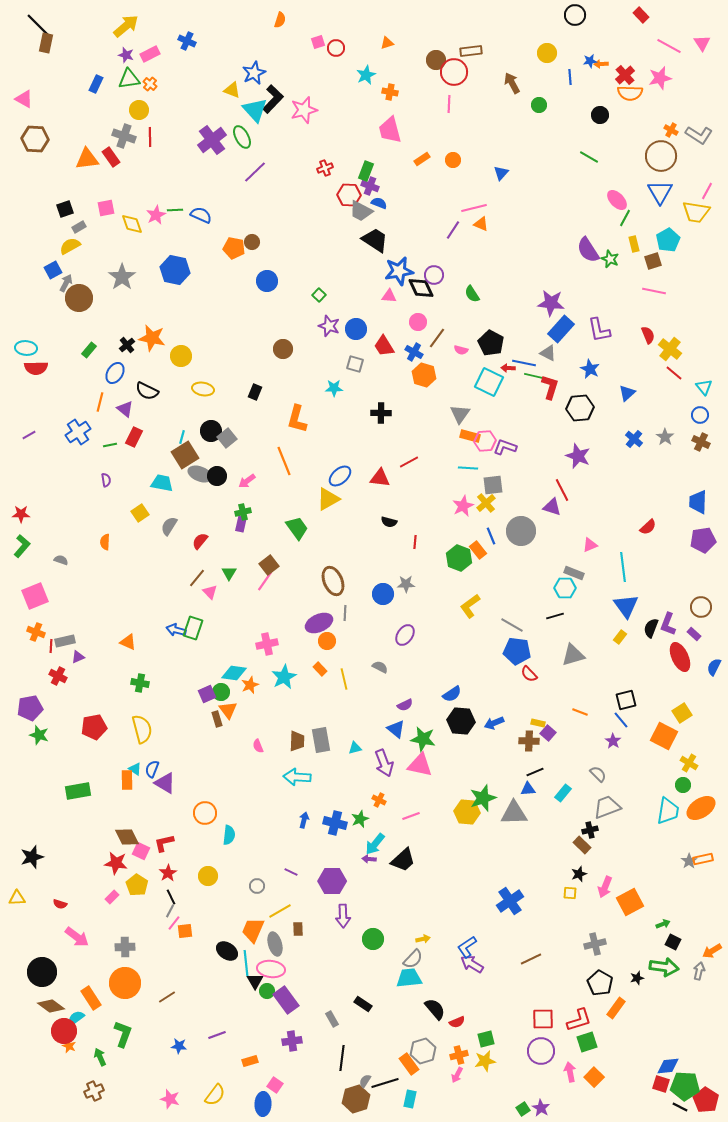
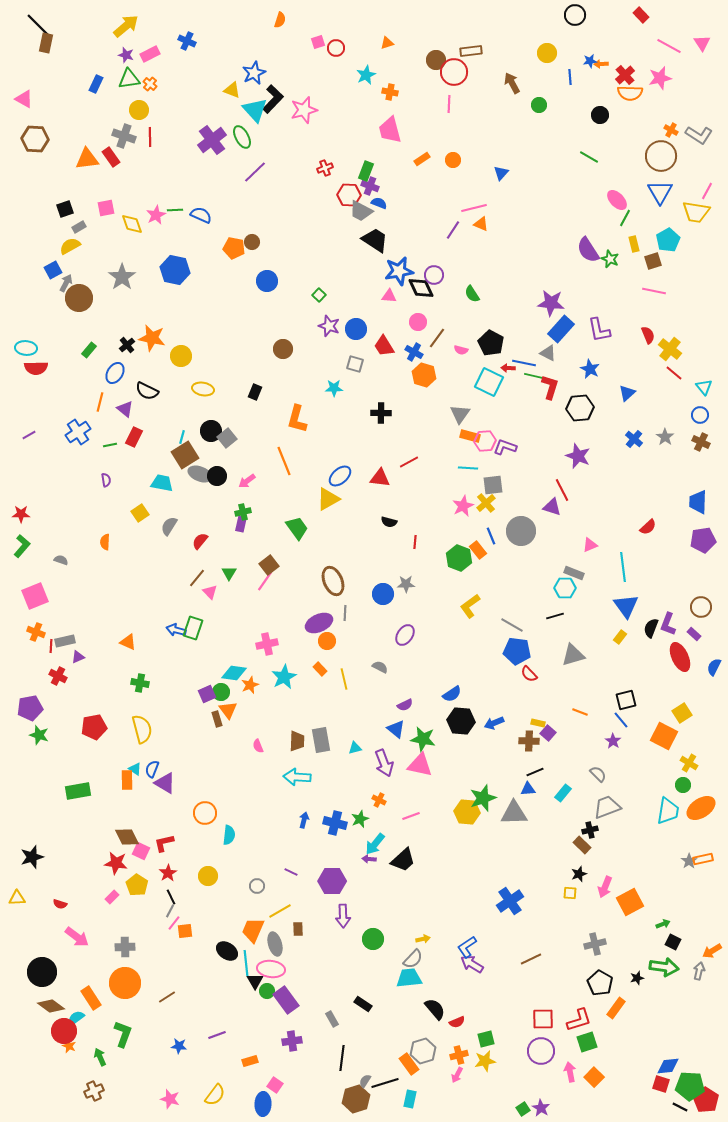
green pentagon at (685, 1086): moved 5 px right
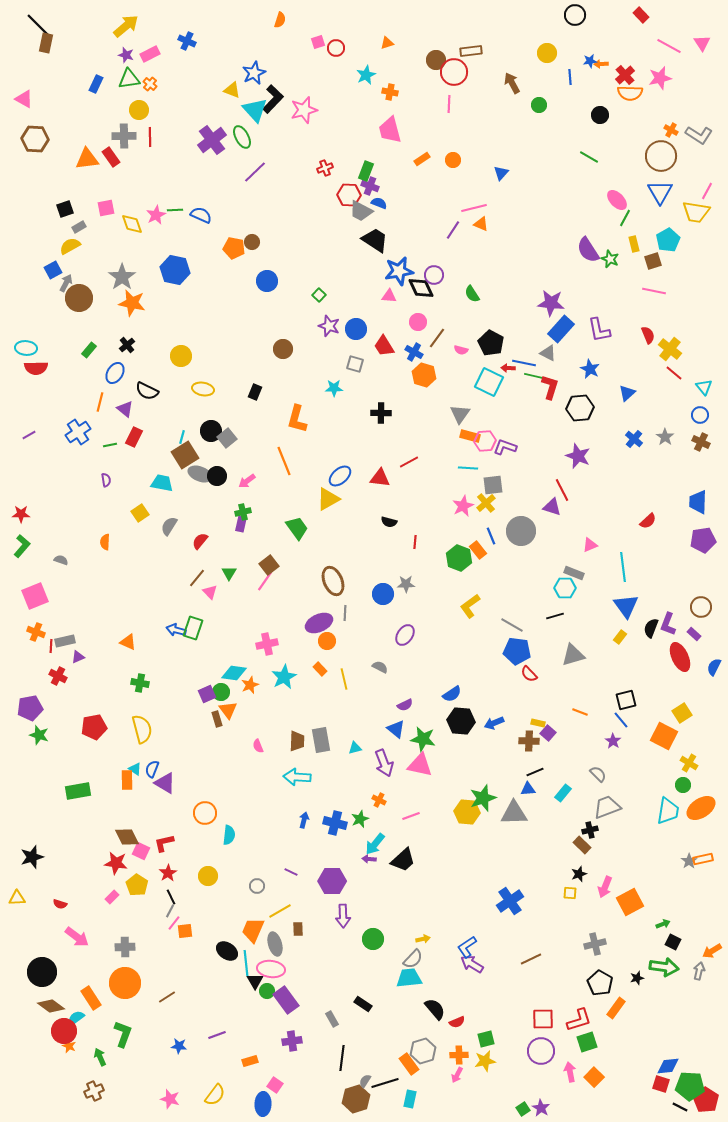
gray cross at (124, 136): rotated 20 degrees counterclockwise
orange star at (152, 338): moved 20 px left, 35 px up
red semicircle at (648, 527): moved 6 px up
orange cross at (459, 1055): rotated 12 degrees clockwise
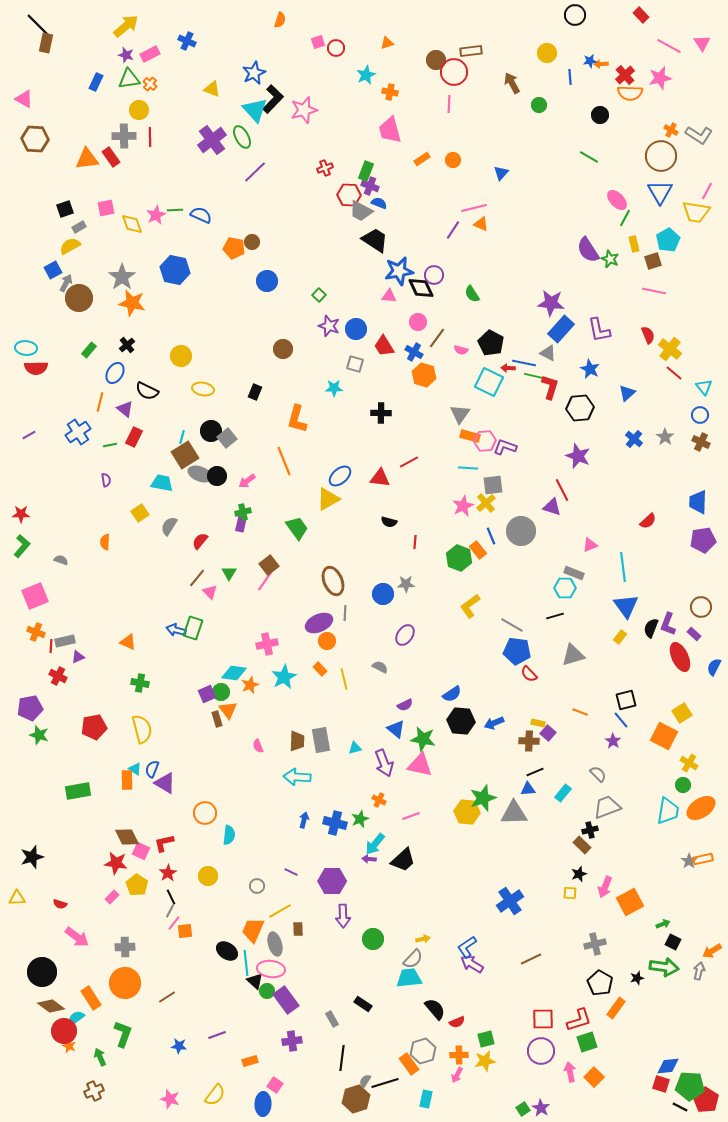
blue rectangle at (96, 84): moved 2 px up
yellow triangle at (232, 90): moved 20 px left, 1 px up
black triangle at (255, 981): rotated 18 degrees counterclockwise
cyan rectangle at (410, 1099): moved 16 px right
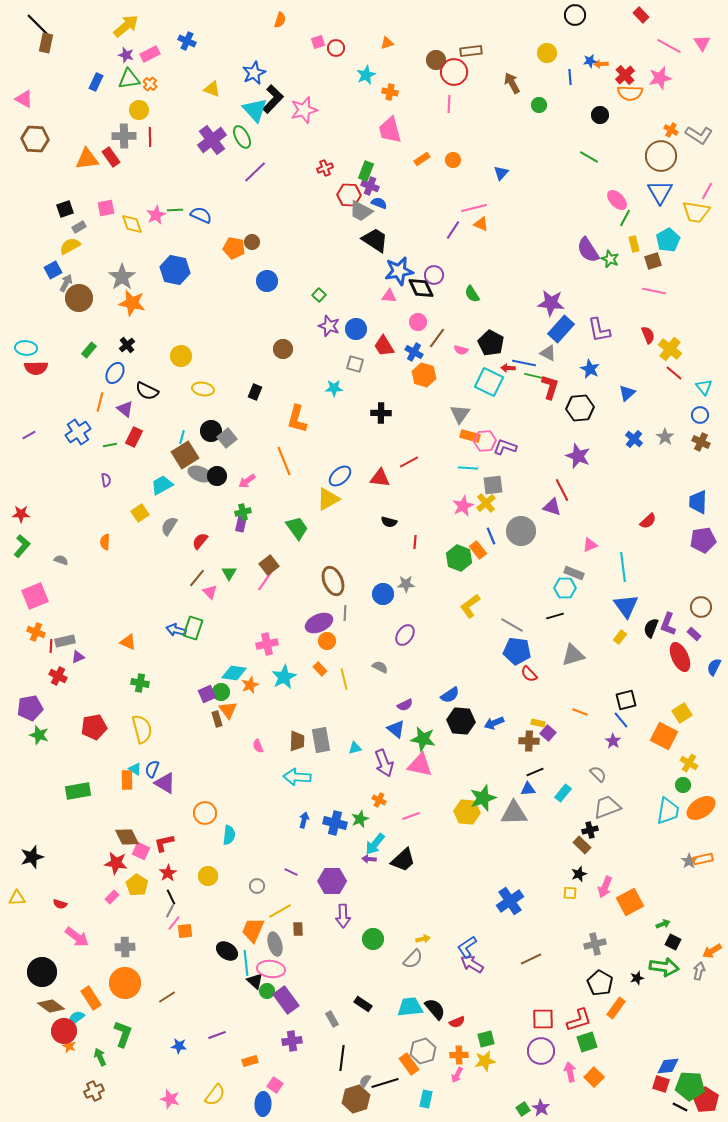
cyan trapezoid at (162, 483): moved 2 px down; rotated 40 degrees counterclockwise
blue semicircle at (452, 694): moved 2 px left, 1 px down
cyan trapezoid at (409, 978): moved 1 px right, 29 px down
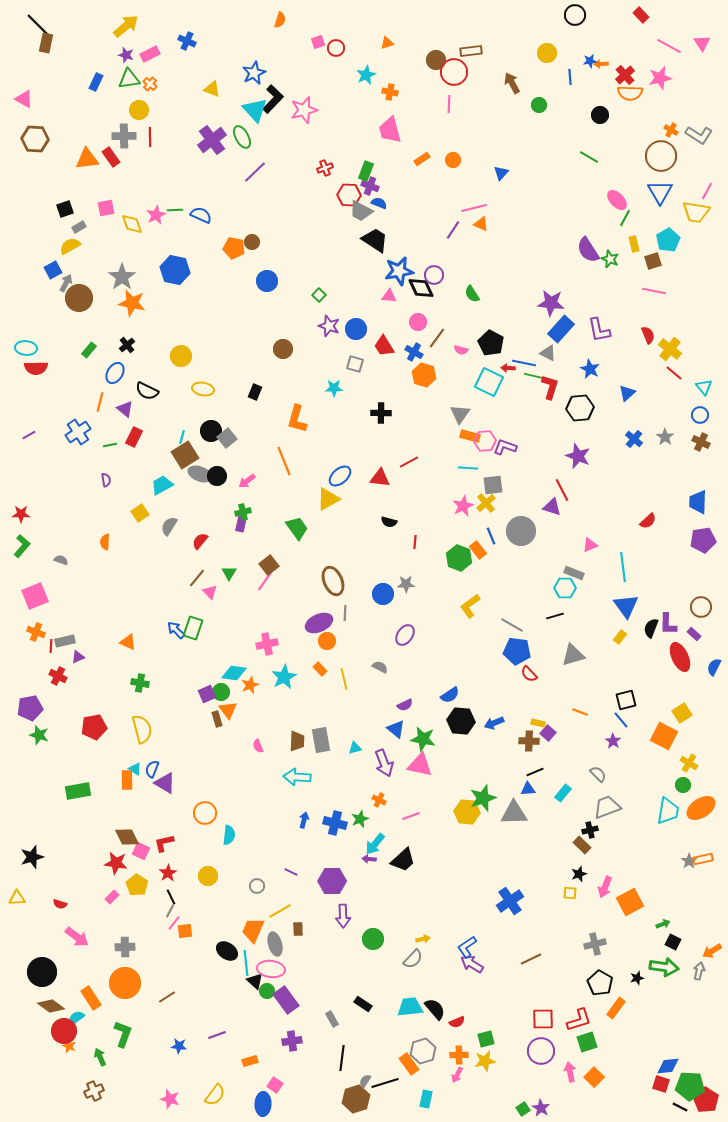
purple L-shape at (668, 624): rotated 20 degrees counterclockwise
blue arrow at (176, 630): rotated 30 degrees clockwise
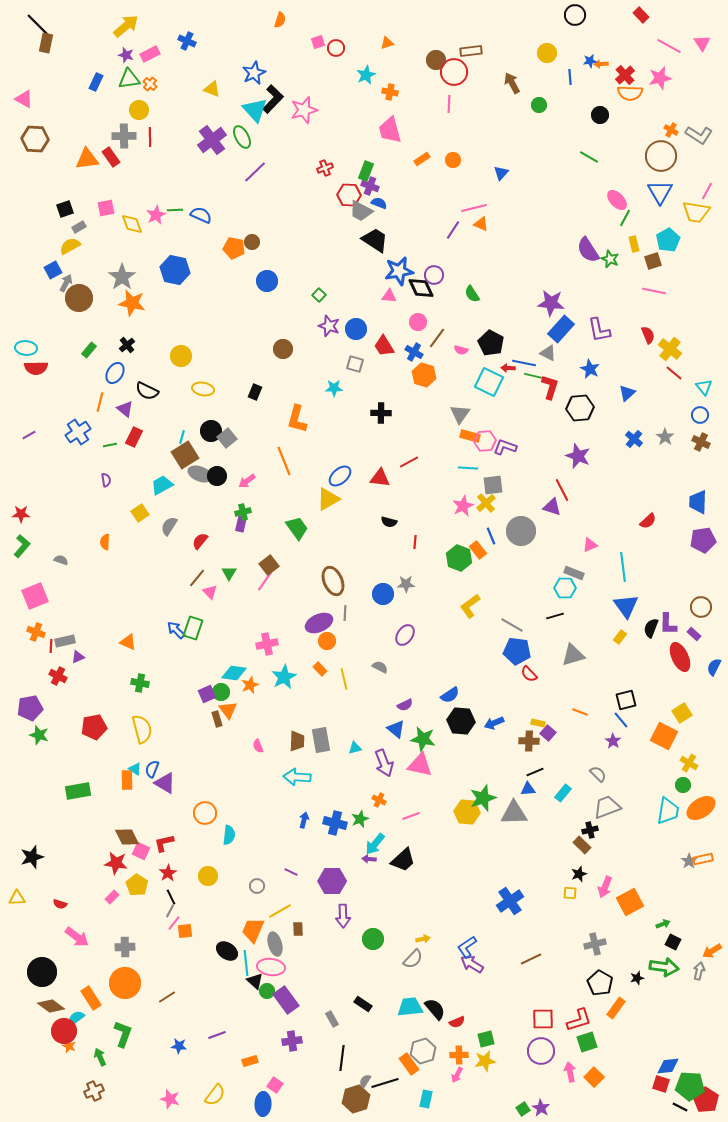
pink ellipse at (271, 969): moved 2 px up
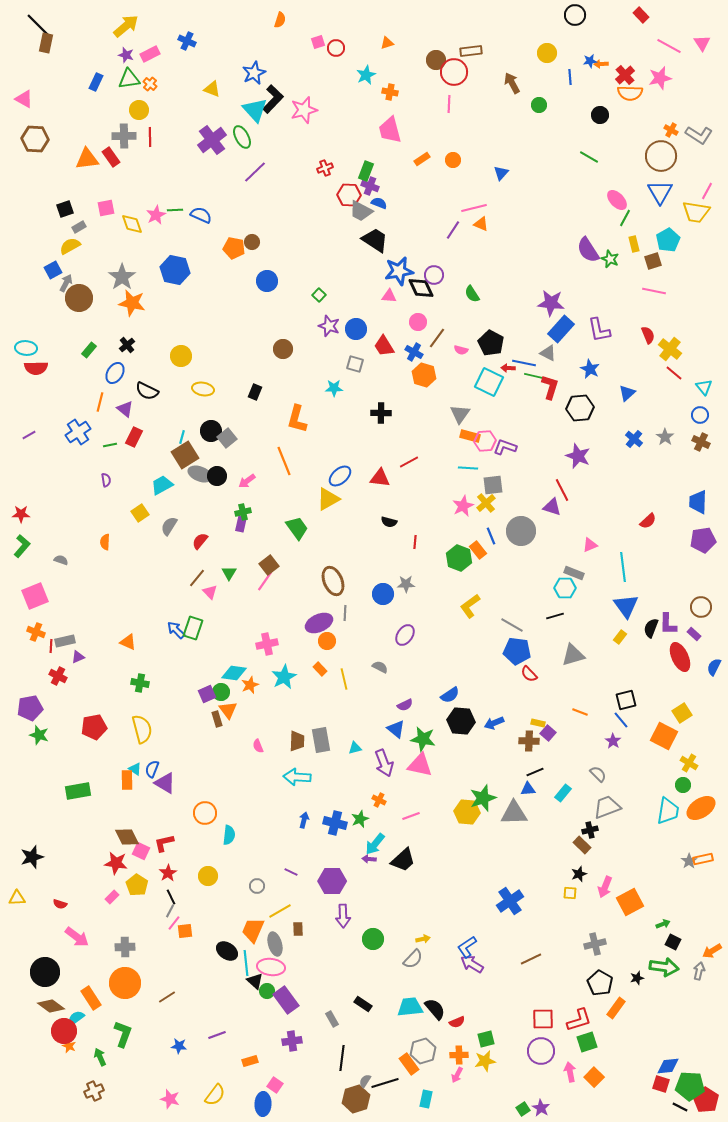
black circle at (42, 972): moved 3 px right
